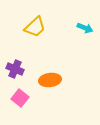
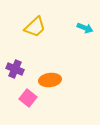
pink square: moved 8 px right
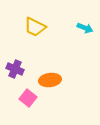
yellow trapezoid: rotated 70 degrees clockwise
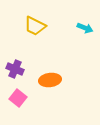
yellow trapezoid: moved 1 px up
pink square: moved 10 px left
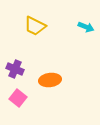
cyan arrow: moved 1 px right, 1 px up
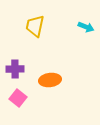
yellow trapezoid: rotated 75 degrees clockwise
purple cross: rotated 24 degrees counterclockwise
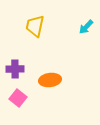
cyan arrow: rotated 112 degrees clockwise
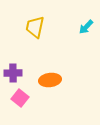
yellow trapezoid: moved 1 px down
purple cross: moved 2 px left, 4 px down
pink square: moved 2 px right
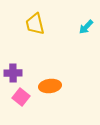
yellow trapezoid: moved 3 px up; rotated 25 degrees counterclockwise
orange ellipse: moved 6 px down
pink square: moved 1 px right, 1 px up
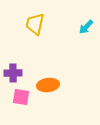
yellow trapezoid: rotated 25 degrees clockwise
orange ellipse: moved 2 px left, 1 px up
pink square: rotated 30 degrees counterclockwise
